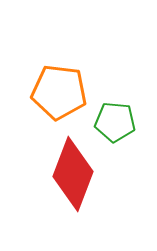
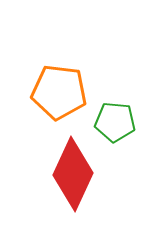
red diamond: rotated 4 degrees clockwise
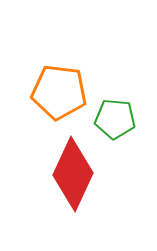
green pentagon: moved 3 px up
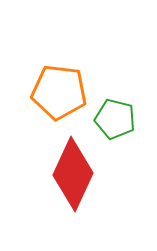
green pentagon: rotated 9 degrees clockwise
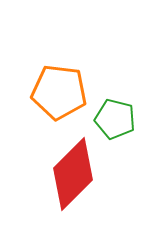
red diamond: rotated 20 degrees clockwise
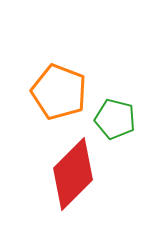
orange pentagon: rotated 14 degrees clockwise
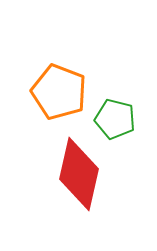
red diamond: moved 6 px right; rotated 32 degrees counterclockwise
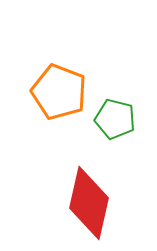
red diamond: moved 10 px right, 29 px down
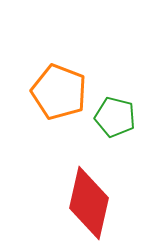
green pentagon: moved 2 px up
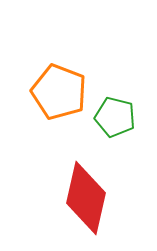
red diamond: moved 3 px left, 5 px up
